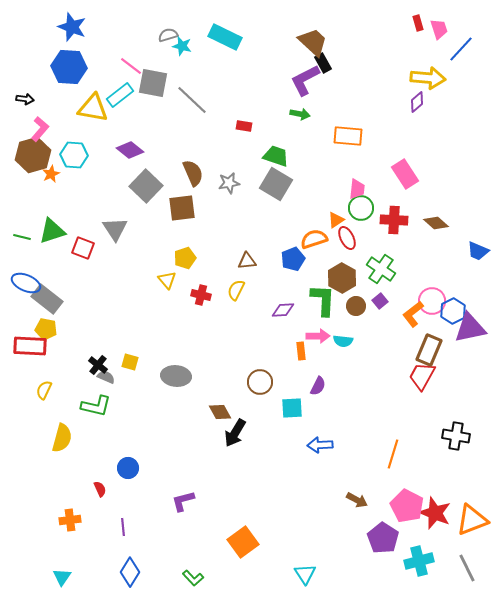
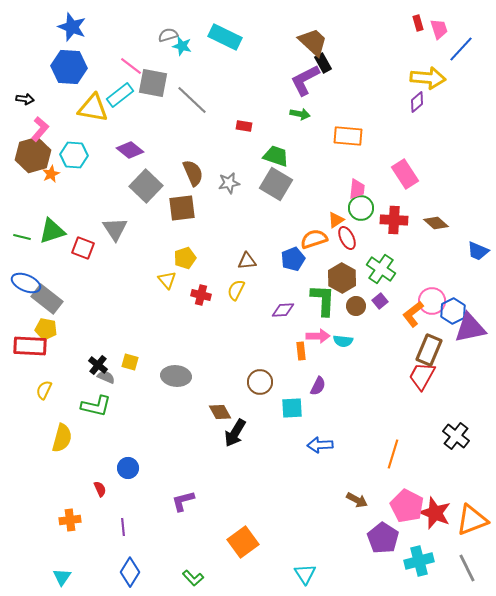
black cross at (456, 436): rotated 28 degrees clockwise
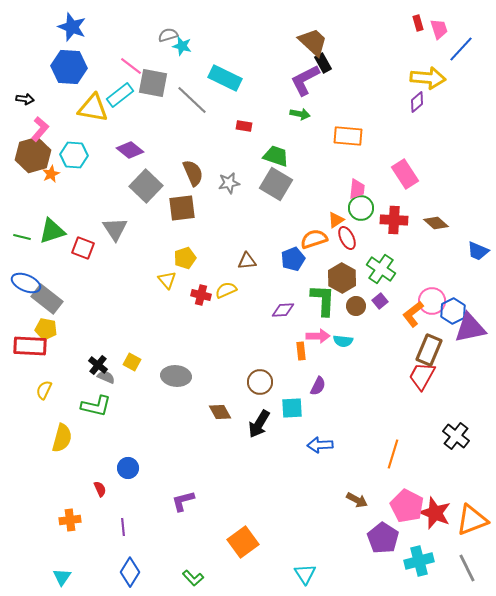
cyan rectangle at (225, 37): moved 41 px down
yellow semicircle at (236, 290): moved 10 px left; rotated 40 degrees clockwise
yellow square at (130, 362): moved 2 px right; rotated 12 degrees clockwise
black arrow at (235, 433): moved 24 px right, 9 px up
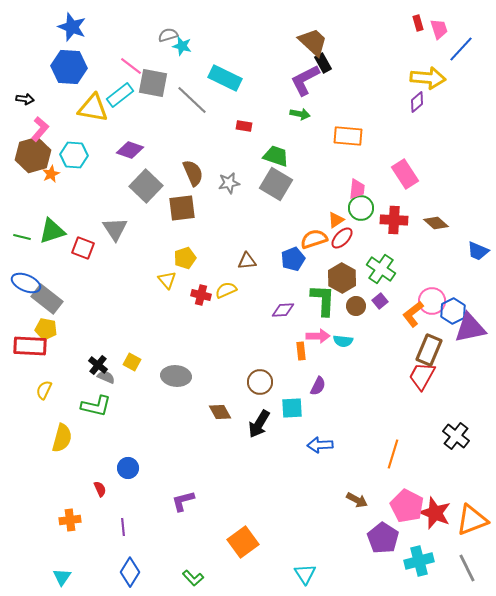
purple diamond at (130, 150): rotated 20 degrees counterclockwise
red ellipse at (347, 238): moved 5 px left; rotated 70 degrees clockwise
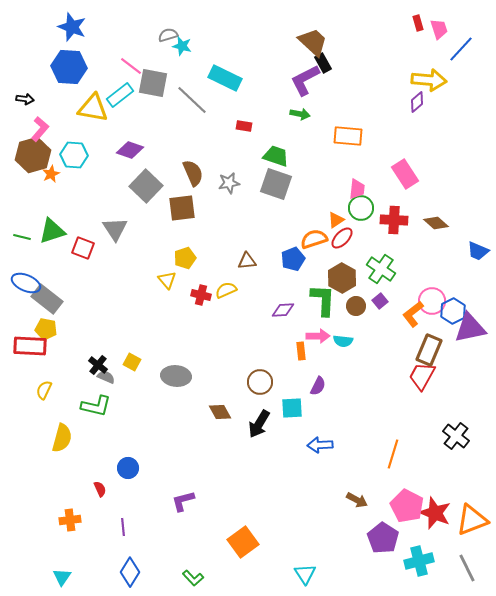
yellow arrow at (428, 78): moved 1 px right, 2 px down
gray square at (276, 184): rotated 12 degrees counterclockwise
